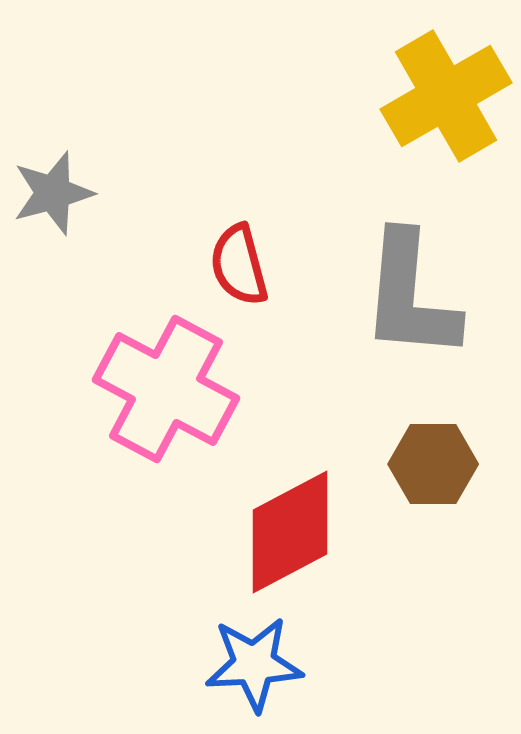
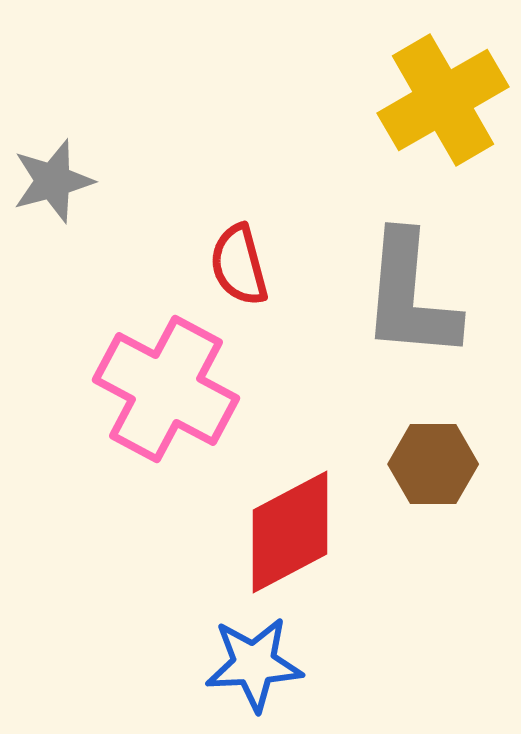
yellow cross: moved 3 px left, 4 px down
gray star: moved 12 px up
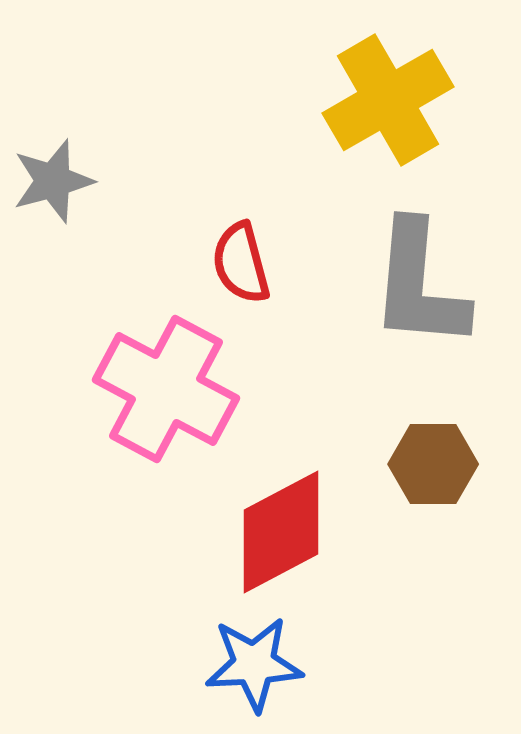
yellow cross: moved 55 px left
red semicircle: moved 2 px right, 2 px up
gray L-shape: moved 9 px right, 11 px up
red diamond: moved 9 px left
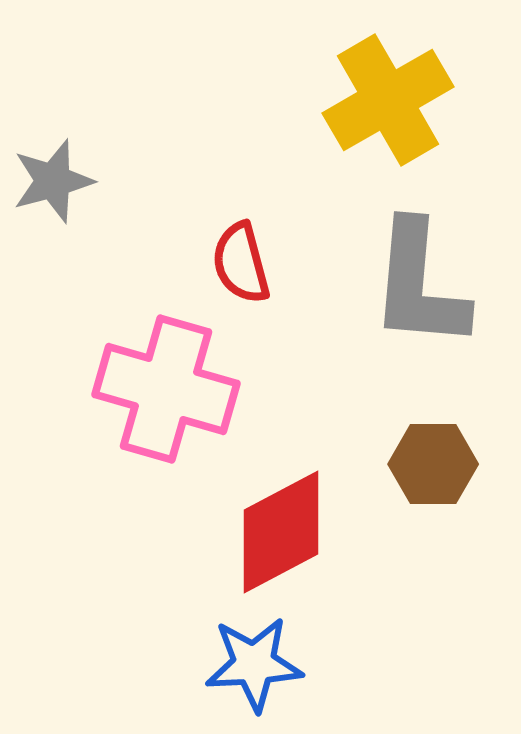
pink cross: rotated 12 degrees counterclockwise
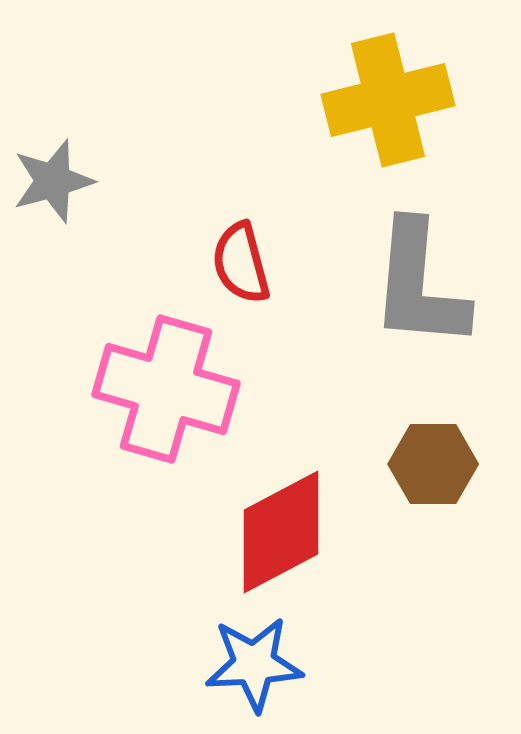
yellow cross: rotated 16 degrees clockwise
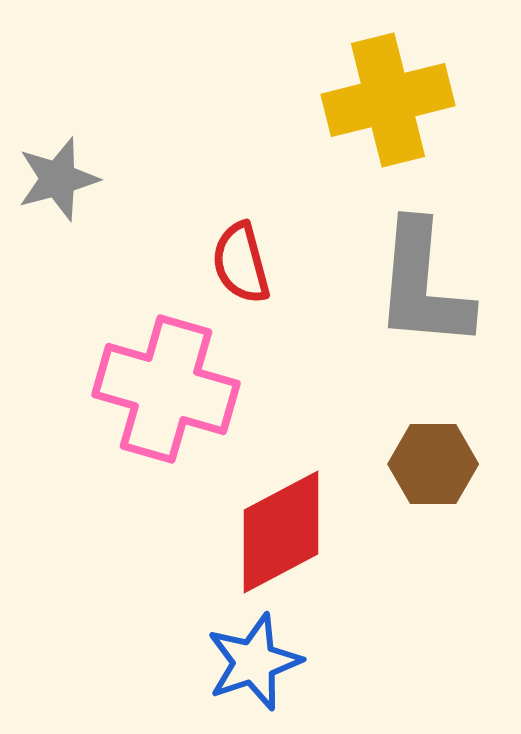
gray star: moved 5 px right, 2 px up
gray L-shape: moved 4 px right
blue star: moved 2 px up; rotated 16 degrees counterclockwise
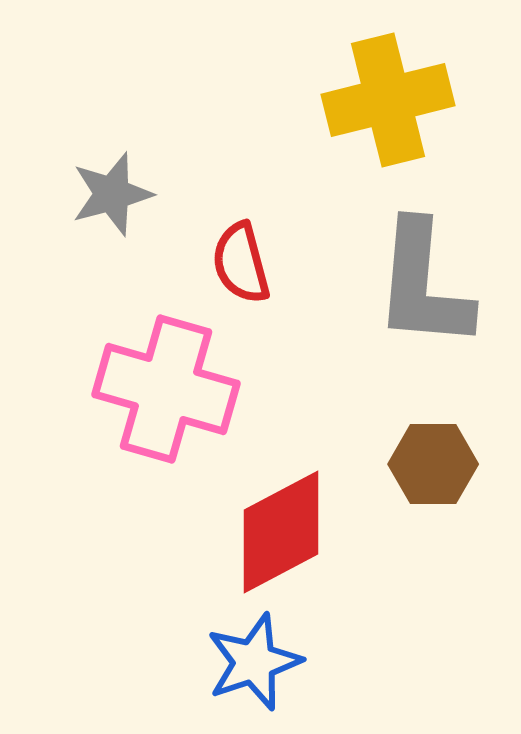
gray star: moved 54 px right, 15 px down
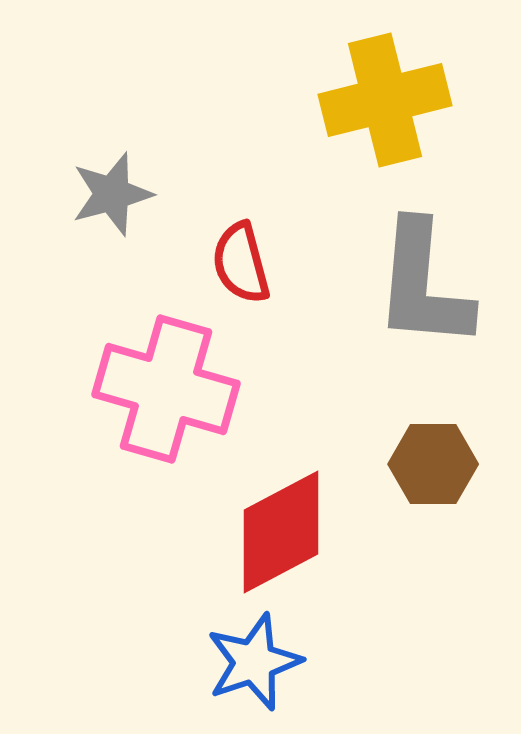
yellow cross: moved 3 px left
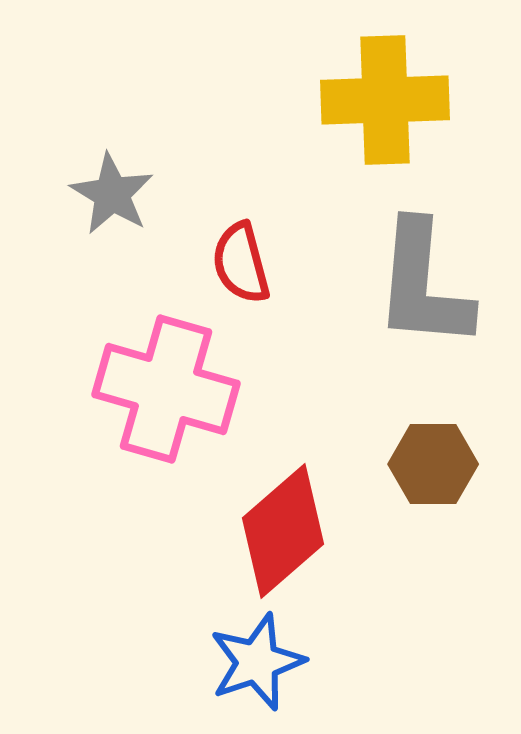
yellow cross: rotated 12 degrees clockwise
gray star: rotated 26 degrees counterclockwise
red diamond: moved 2 px right, 1 px up; rotated 13 degrees counterclockwise
blue star: moved 3 px right
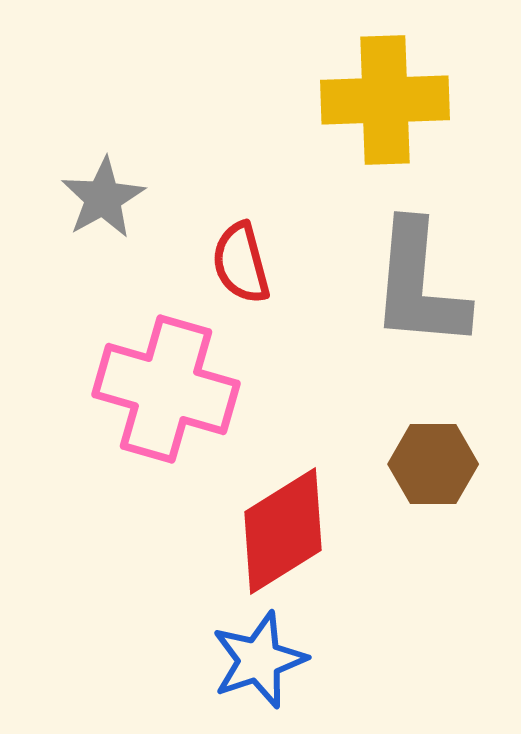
gray star: moved 9 px left, 4 px down; rotated 12 degrees clockwise
gray L-shape: moved 4 px left
red diamond: rotated 9 degrees clockwise
blue star: moved 2 px right, 2 px up
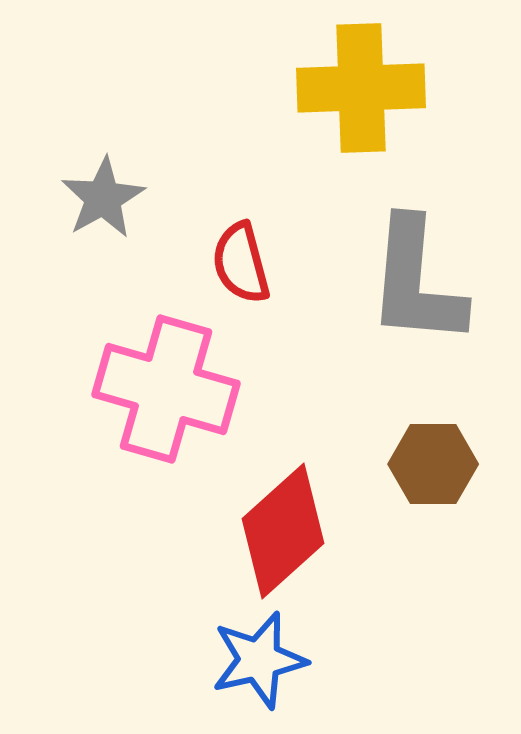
yellow cross: moved 24 px left, 12 px up
gray L-shape: moved 3 px left, 3 px up
red diamond: rotated 10 degrees counterclockwise
blue star: rotated 6 degrees clockwise
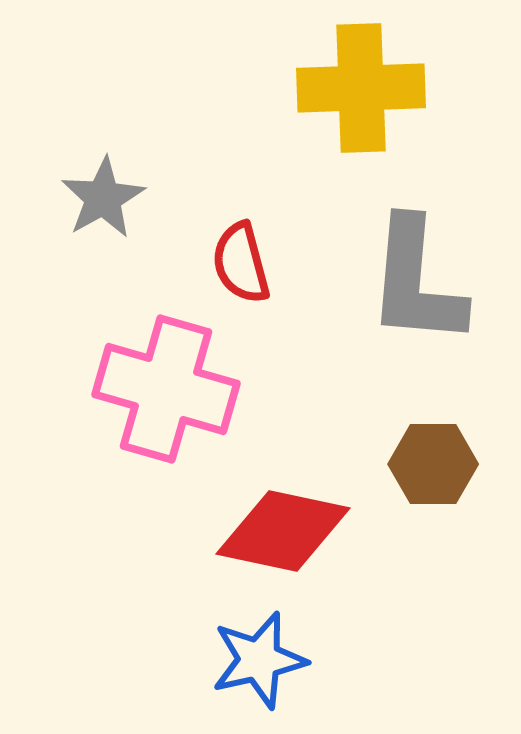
red diamond: rotated 54 degrees clockwise
